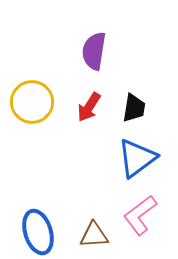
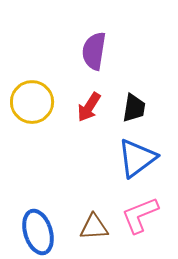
pink L-shape: rotated 15 degrees clockwise
brown triangle: moved 8 px up
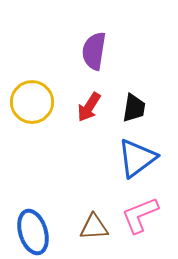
blue ellipse: moved 5 px left
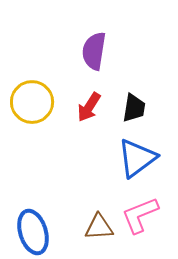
brown triangle: moved 5 px right
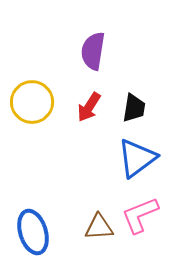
purple semicircle: moved 1 px left
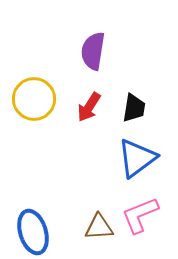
yellow circle: moved 2 px right, 3 px up
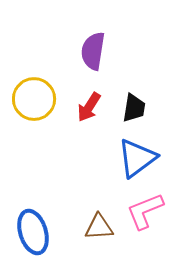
pink L-shape: moved 5 px right, 4 px up
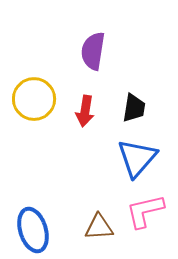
red arrow: moved 4 px left, 4 px down; rotated 24 degrees counterclockwise
blue triangle: rotated 12 degrees counterclockwise
pink L-shape: rotated 9 degrees clockwise
blue ellipse: moved 2 px up
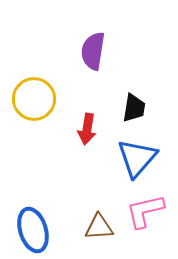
red arrow: moved 2 px right, 18 px down
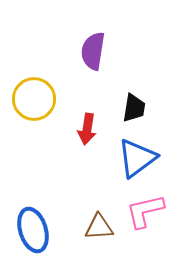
blue triangle: rotated 12 degrees clockwise
